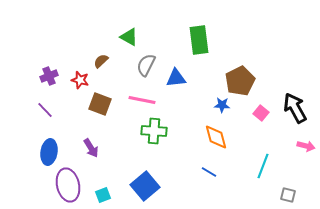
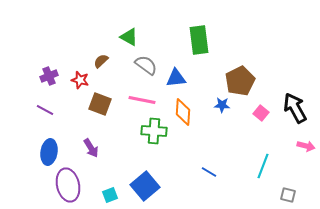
gray semicircle: rotated 100 degrees clockwise
purple line: rotated 18 degrees counterclockwise
orange diamond: moved 33 px left, 25 px up; rotated 20 degrees clockwise
cyan square: moved 7 px right
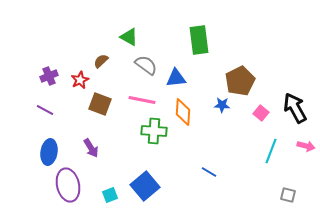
red star: rotated 30 degrees clockwise
cyan line: moved 8 px right, 15 px up
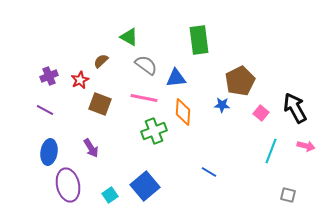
pink line: moved 2 px right, 2 px up
green cross: rotated 25 degrees counterclockwise
cyan square: rotated 14 degrees counterclockwise
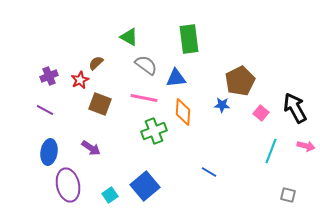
green rectangle: moved 10 px left, 1 px up
brown semicircle: moved 5 px left, 2 px down
purple arrow: rotated 24 degrees counterclockwise
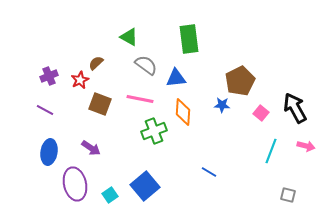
pink line: moved 4 px left, 1 px down
purple ellipse: moved 7 px right, 1 px up
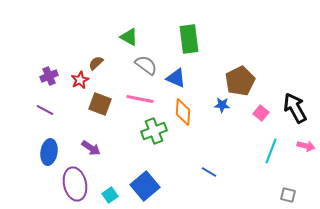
blue triangle: rotated 30 degrees clockwise
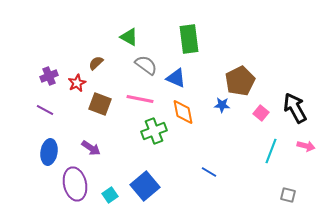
red star: moved 3 px left, 3 px down
orange diamond: rotated 16 degrees counterclockwise
